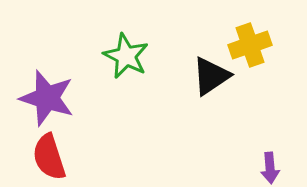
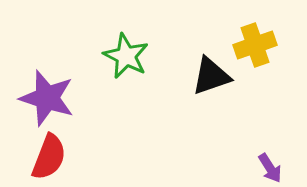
yellow cross: moved 5 px right
black triangle: rotated 15 degrees clockwise
red semicircle: rotated 141 degrees counterclockwise
purple arrow: rotated 28 degrees counterclockwise
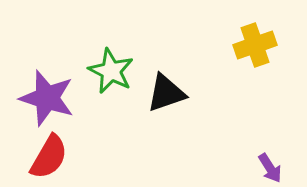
green star: moved 15 px left, 15 px down
black triangle: moved 45 px left, 17 px down
red semicircle: rotated 9 degrees clockwise
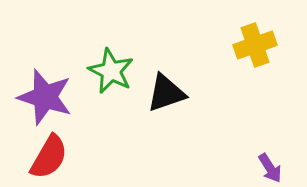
purple star: moved 2 px left, 1 px up
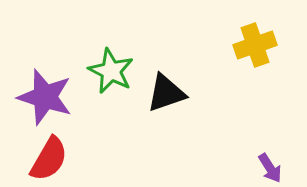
red semicircle: moved 2 px down
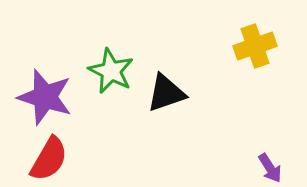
yellow cross: moved 1 px down
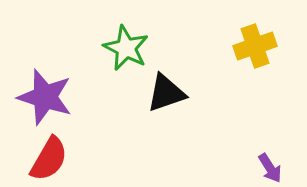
green star: moved 15 px right, 23 px up
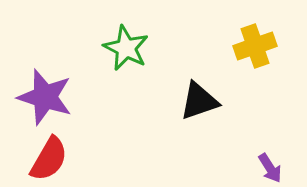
black triangle: moved 33 px right, 8 px down
